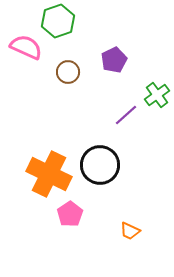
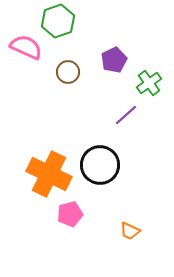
green cross: moved 8 px left, 12 px up
pink pentagon: rotated 20 degrees clockwise
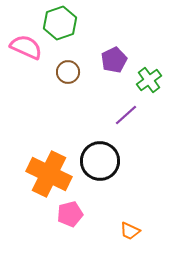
green hexagon: moved 2 px right, 2 px down
green cross: moved 3 px up
black circle: moved 4 px up
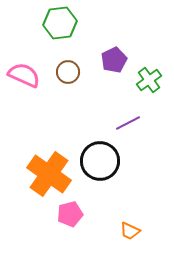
green hexagon: rotated 12 degrees clockwise
pink semicircle: moved 2 px left, 28 px down
purple line: moved 2 px right, 8 px down; rotated 15 degrees clockwise
orange cross: rotated 9 degrees clockwise
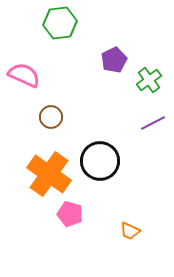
brown circle: moved 17 px left, 45 px down
purple line: moved 25 px right
pink pentagon: rotated 30 degrees clockwise
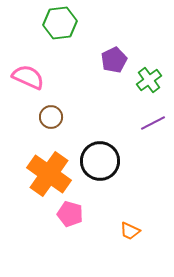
pink semicircle: moved 4 px right, 2 px down
